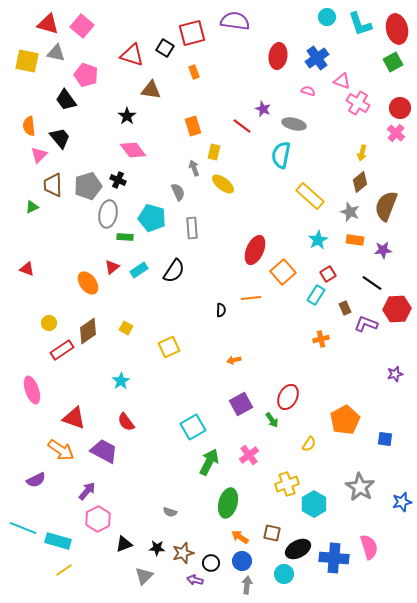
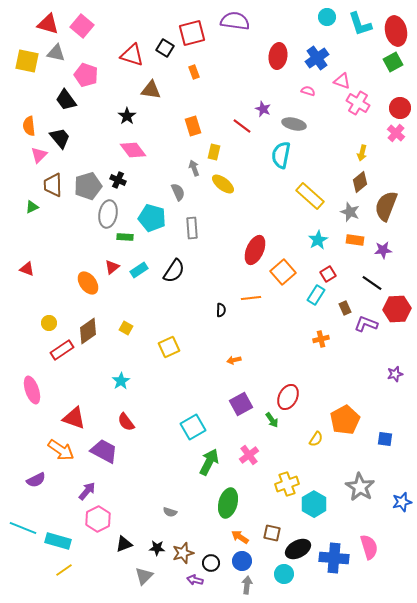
red ellipse at (397, 29): moved 1 px left, 2 px down
yellow semicircle at (309, 444): moved 7 px right, 5 px up
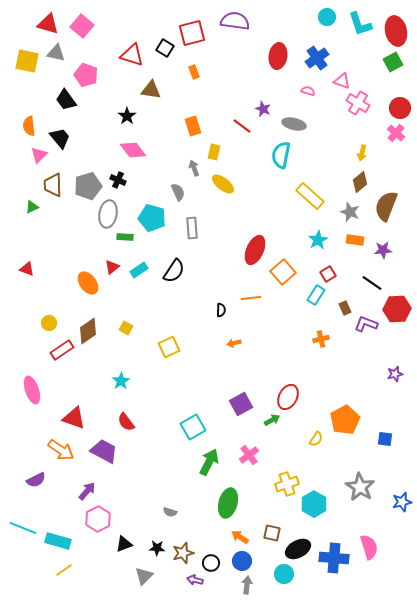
orange arrow at (234, 360): moved 17 px up
green arrow at (272, 420): rotated 84 degrees counterclockwise
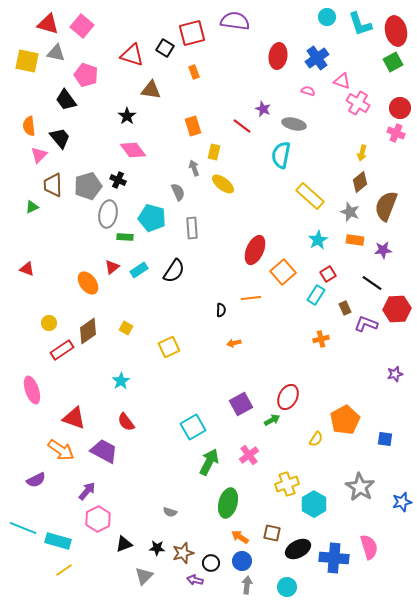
pink cross at (396, 133): rotated 18 degrees counterclockwise
cyan circle at (284, 574): moved 3 px right, 13 px down
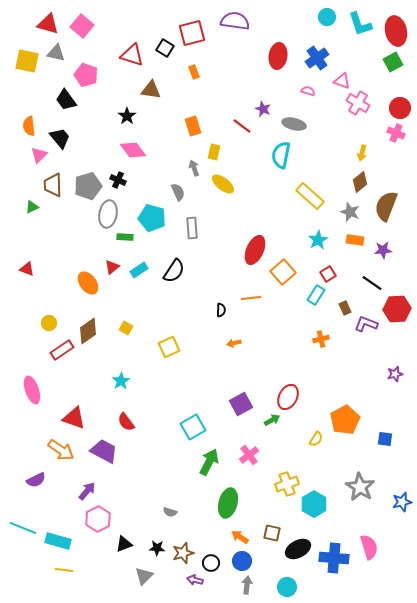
yellow line at (64, 570): rotated 42 degrees clockwise
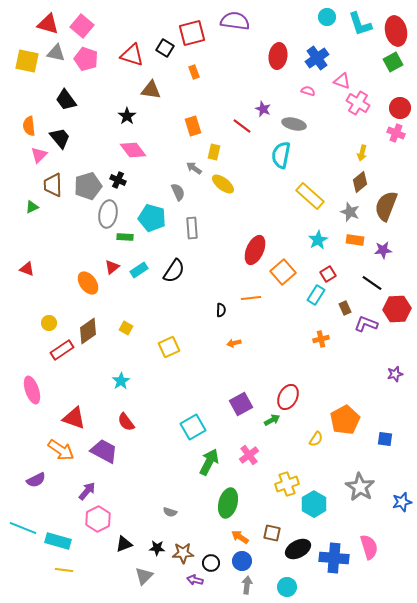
pink pentagon at (86, 75): moved 16 px up
gray arrow at (194, 168): rotated 35 degrees counterclockwise
brown star at (183, 553): rotated 15 degrees clockwise
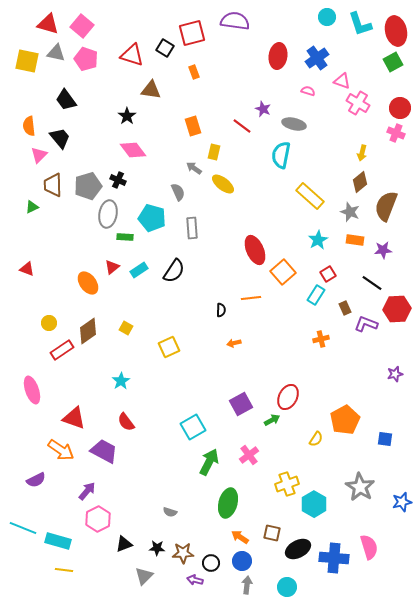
red ellipse at (255, 250): rotated 48 degrees counterclockwise
